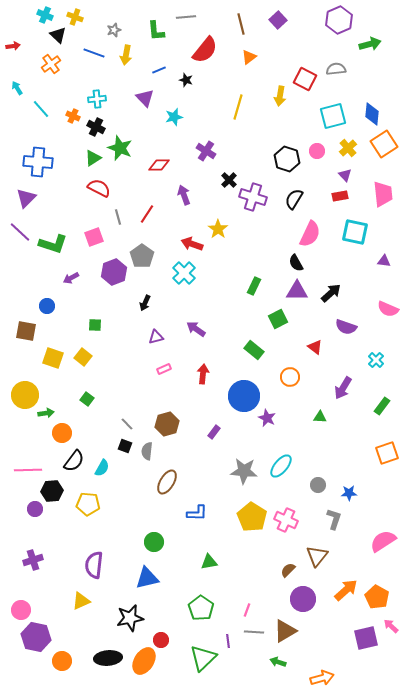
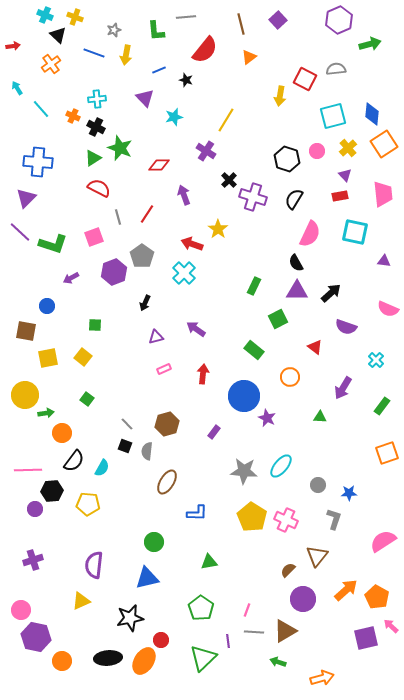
yellow line at (238, 107): moved 12 px left, 13 px down; rotated 15 degrees clockwise
yellow square at (53, 358): moved 5 px left; rotated 30 degrees counterclockwise
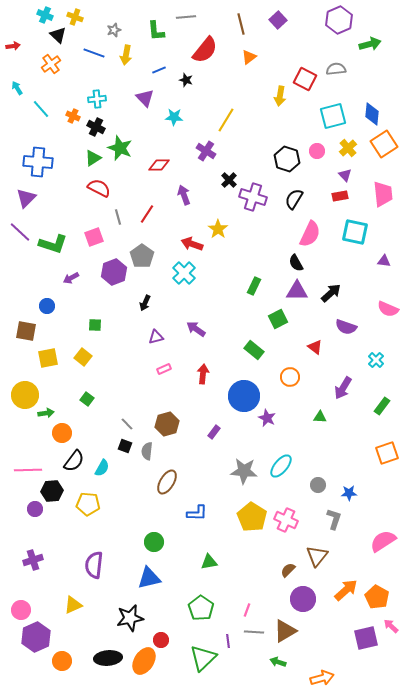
cyan star at (174, 117): rotated 18 degrees clockwise
blue triangle at (147, 578): moved 2 px right
yellow triangle at (81, 601): moved 8 px left, 4 px down
purple hexagon at (36, 637): rotated 24 degrees clockwise
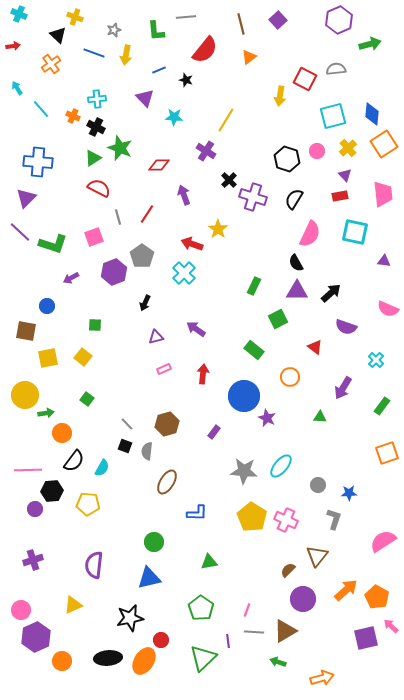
cyan cross at (45, 15): moved 26 px left, 1 px up
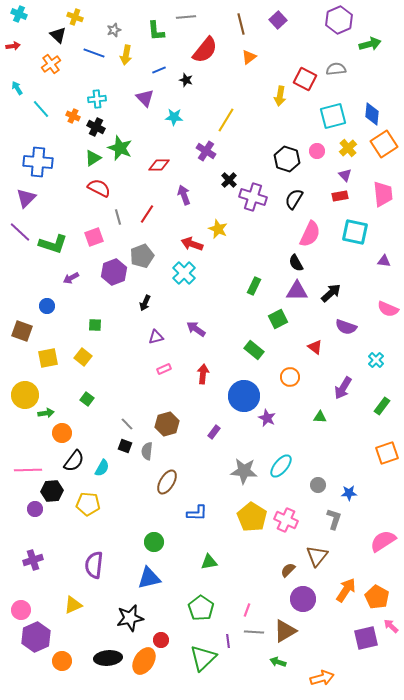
yellow star at (218, 229): rotated 12 degrees counterclockwise
gray pentagon at (142, 256): rotated 15 degrees clockwise
brown square at (26, 331): moved 4 px left; rotated 10 degrees clockwise
orange arrow at (346, 590): rotated 15 degrees counterclockwise
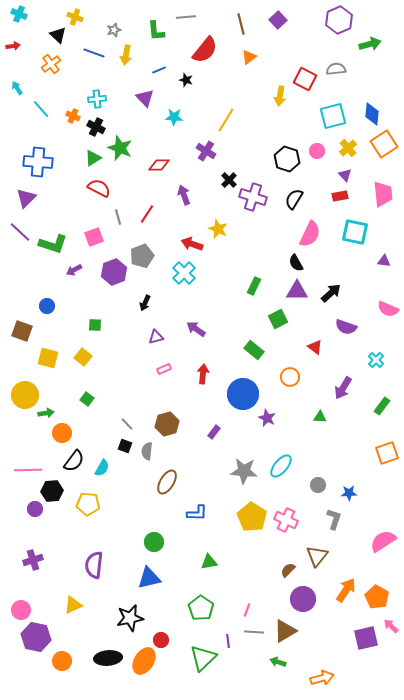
purple arrow at (71, 278): moved 3 px right, 8 px up
yellow square at (48, 358): rotated 25 degrees clockwise
blue circle at (244, 396): moved 1 px left, 2 px up
purple hexagon at (36, 637): rotated 24 degrees counterclockwise
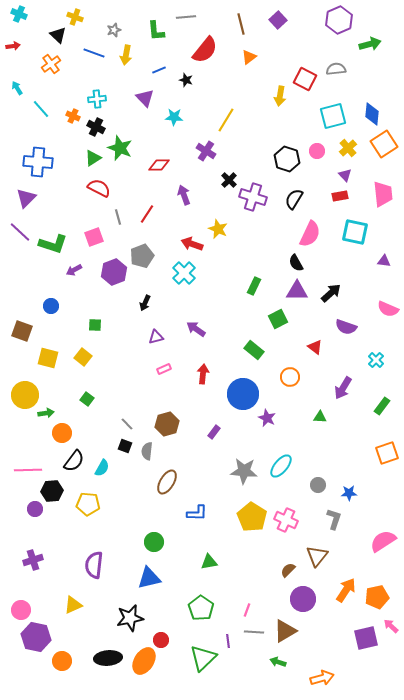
blue circle at (47, 306): moved 4 px right
orange pentagon at (377, 597): rotated 30 degrees clockwise
